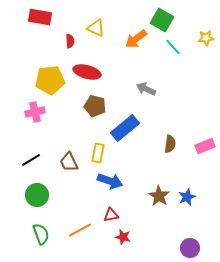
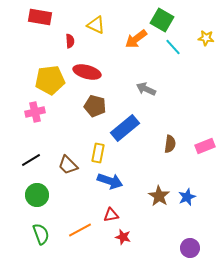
yellow triangle: moved 3 px up
yellow star: rotated 14 degrees clockwise
brown trapezoid: moved 1 px left, 3 px down; rotated 20 degrees counterclockwise
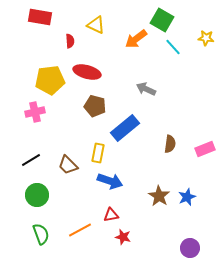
pink rectangle: moved 3 px down
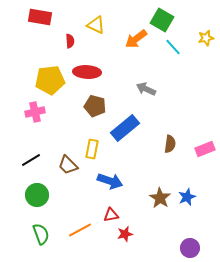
yellow star: rotated 21 degrees counterclockwise
red ellipse: rotated 12 degrees counterclockwise
yellow rectangle: moved 6 px left, 4 px up
brown star: moved 1 px right, 2 px down
red star: moved 2 px right, 3 px up; rotated 28 degrees counterclockwise
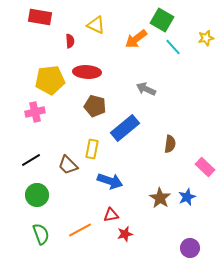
pink rectangle: moved 18 px down; rotated 66 degrees clockwise
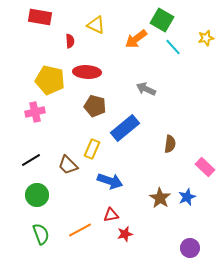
yellow pentagon: rotated 20 degrees clockwise
yellow rectangle: rotated 12 degrees clockwise
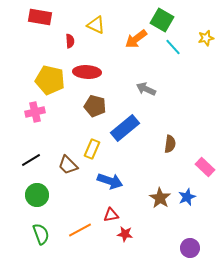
red star: rotated 21 degrees clockwise
